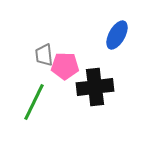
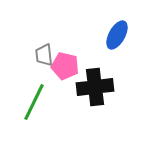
pink pentagon: rotated 12 degrees clockwise
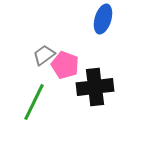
blue ellipse: moved 14 px left, 16 px up; rotated 12 degrees counterclockwise
gray trapezoid: rotated 60 degrees clockwise
pink pentagon: moved 1 px up; rotated 8 degrees clockwise
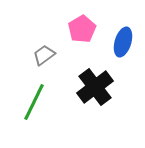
blue ellipse: moved 20 px right, 23 px down
pink pentagon: moved 17 px right, 36 px up; rotated 20 degrees clockwise
black cross: rotated 30 degrees counterclockwise
